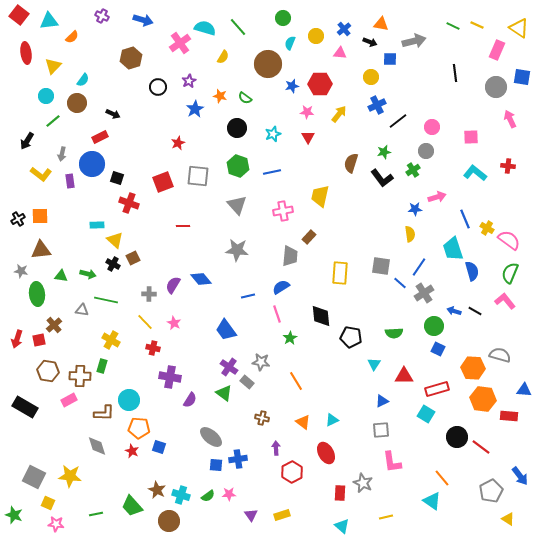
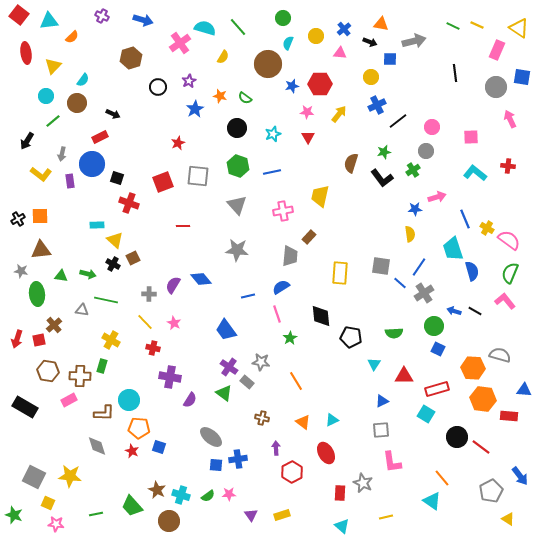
cyan semicircle at (290, 43): moved 2 px left
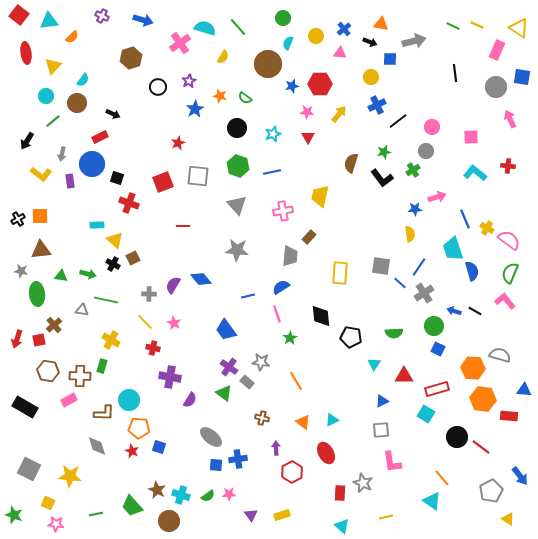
gray square at (34, 477): moved 5 px left, 8 px up
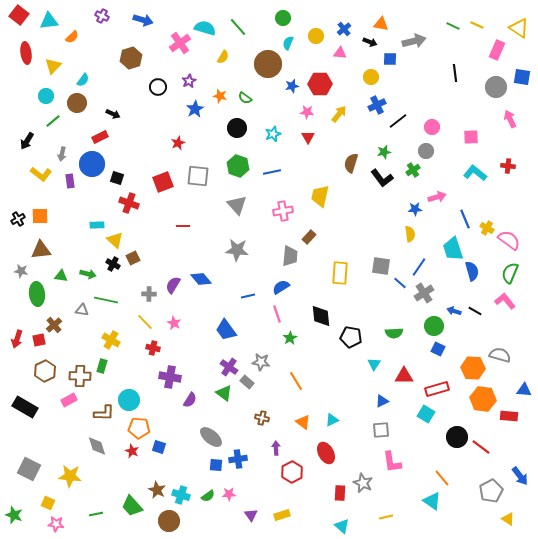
brown hexagon at (48, 371): moved 3 px left; rotated 25 degrees clockwise
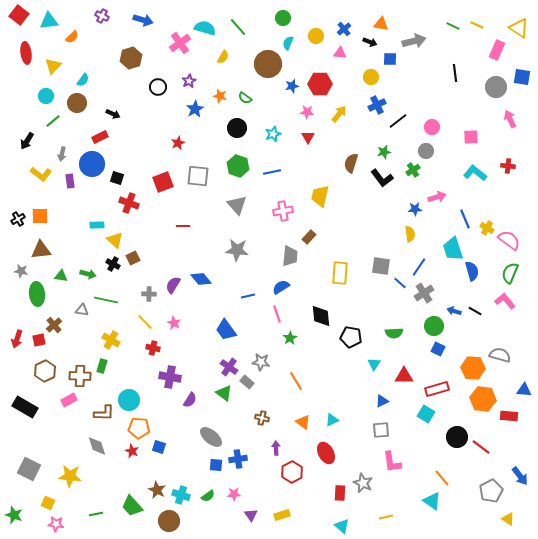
pink star at (229, 494): moved 5 px right
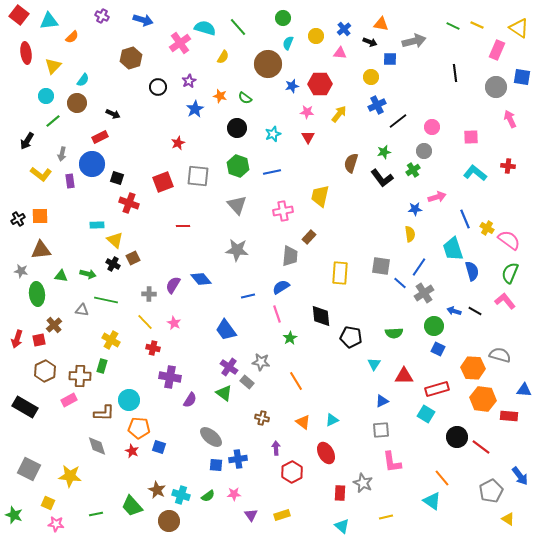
gray circle at (426, 151): moved 2 px left
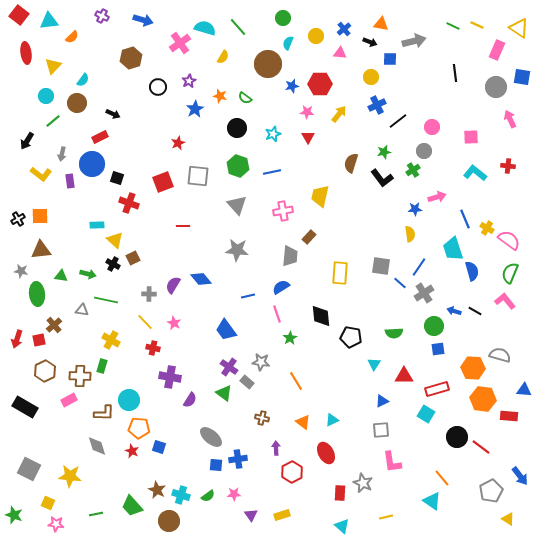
blue square at (438, 349): rotated 32 degrees counterclockwise
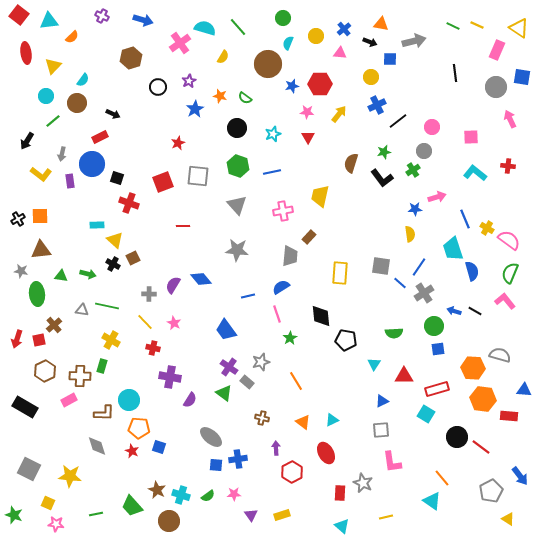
green line at (106, 300): moved 1 px right, 6 px down
black pentagon at (351, 337): moved 5 px left, 3 px down
gray star at (261, 362): rotated 24 degrees counterclockwise
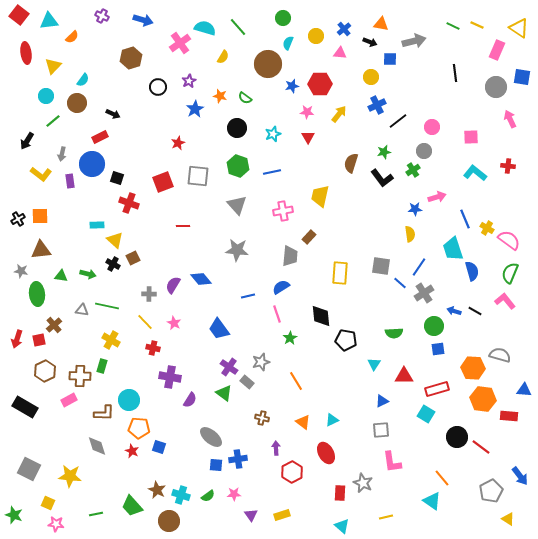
blue trapezoid at (226, 330): moved 7 px left, 1 px up
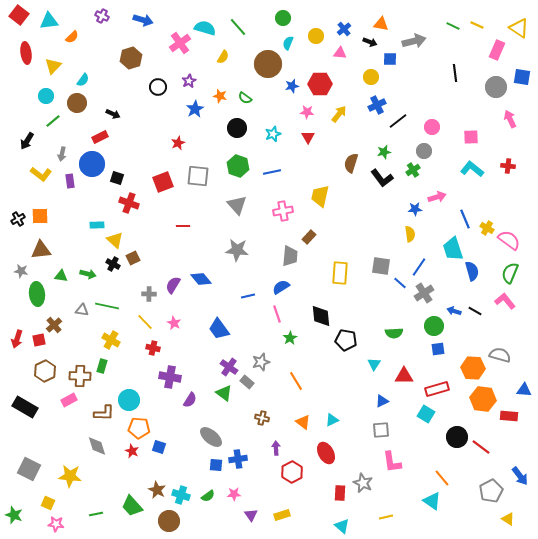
cyan L-shape at (475, 173): moved 3 px left, 4 px up
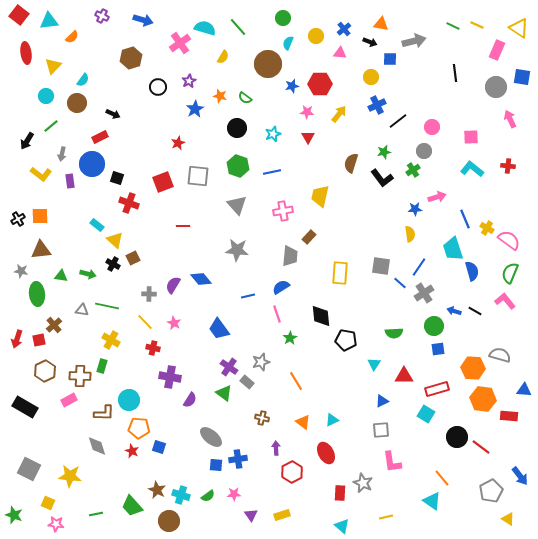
green line at (53, 121): moved 2 px left, 5 px down
cyan rectangle at (97, 225): rotated 40 degrees clockwise
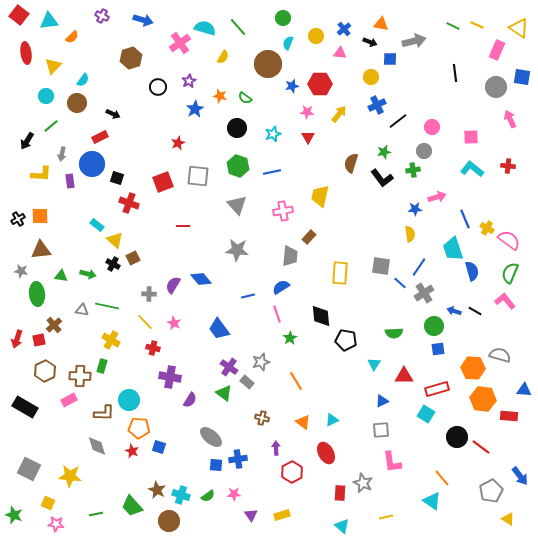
green cross at (413, 170): rotated 24 degrees clockwise
yellow L-shape at (41, 174): rotated 35 degrees counterclockwise
